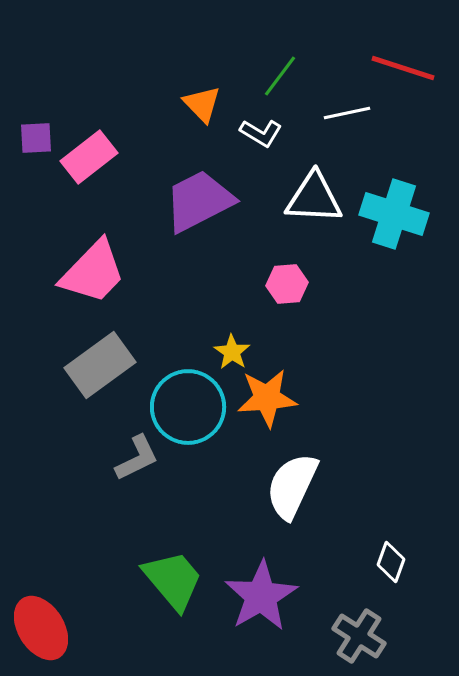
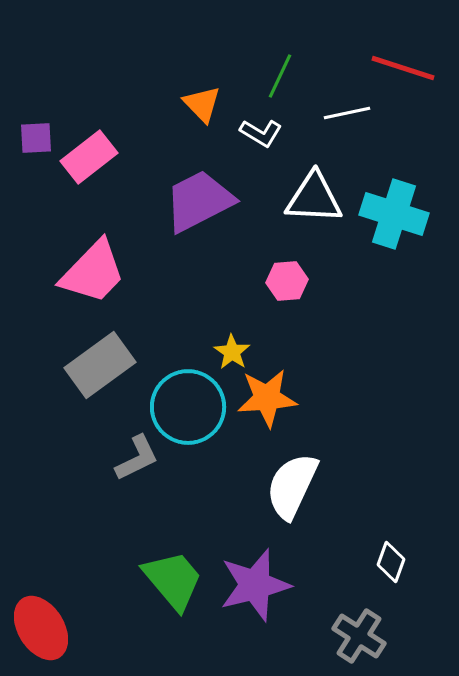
green line: rotated 12 degrees counterclockwise
pink hexagon: moved 3 px up
purple star: moved 6 px left, 11 px up; rotated 16 degrees clockwise
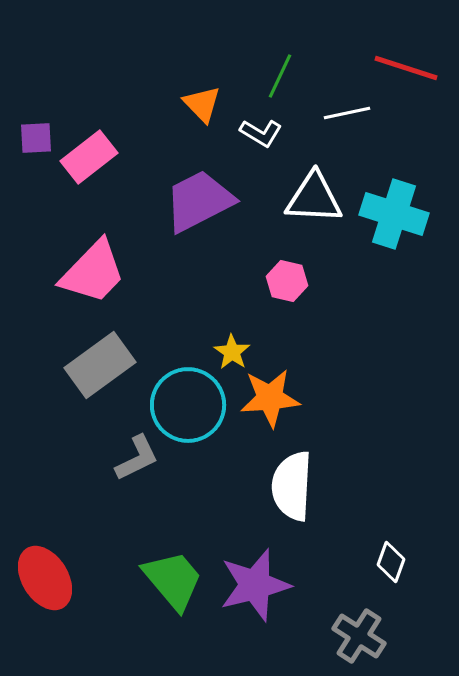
red line: moved 3 px right
pink hexagon: rotated 18 degrees clockwise
orange star: moved 3 px right
cyan circle: moved 2 px up
white semicircle: rotated 22 degrees counterclockwise
red ellipse: moved 4 px right, 50 px up
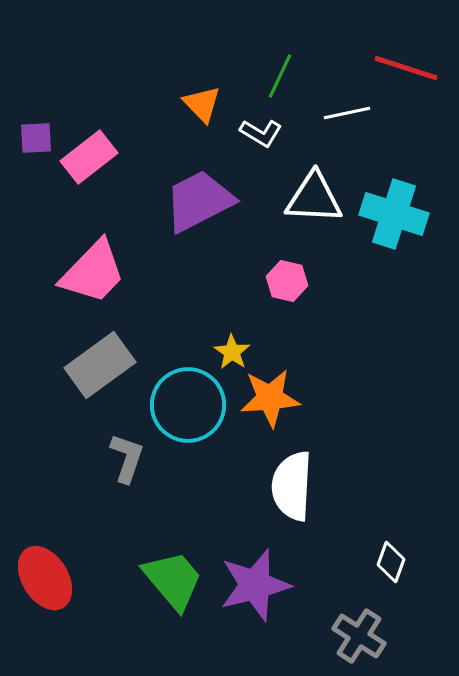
gray L-shape: moved 10 px left; rotated 45 degrees counterclockwise
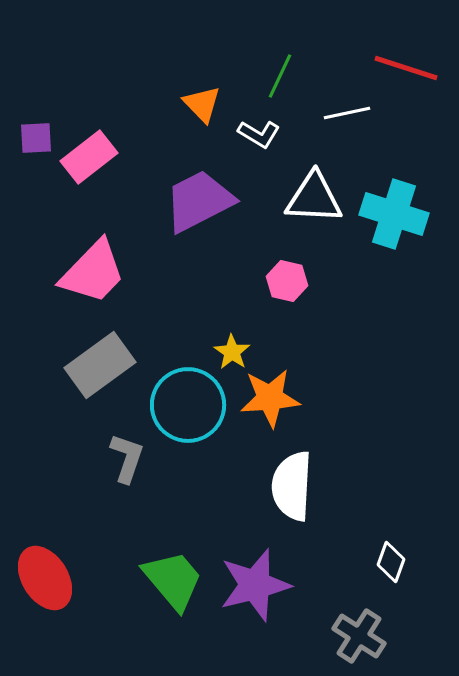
white L-shape: moved 2 px left, 1 px down
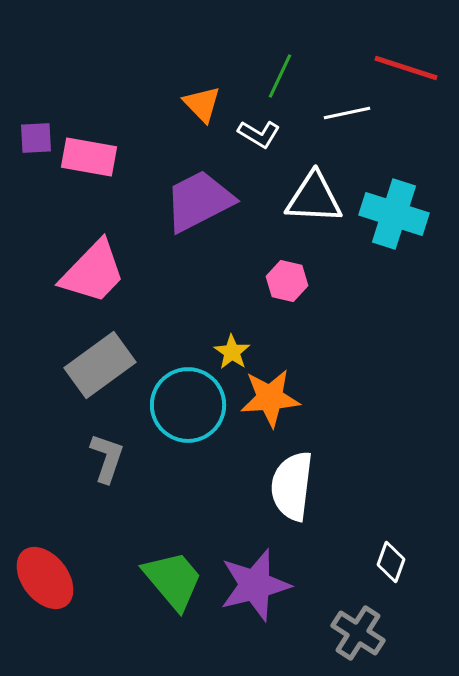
pink rectangle: rotated 48 degrees clockwise
gray L-shape: moved 20 px left
white semicircle: rotated 4 degrees clockwise
red ellipse: rotated 6 degrees counterclockwise
gray cross: moved 1 px left, 3 px up
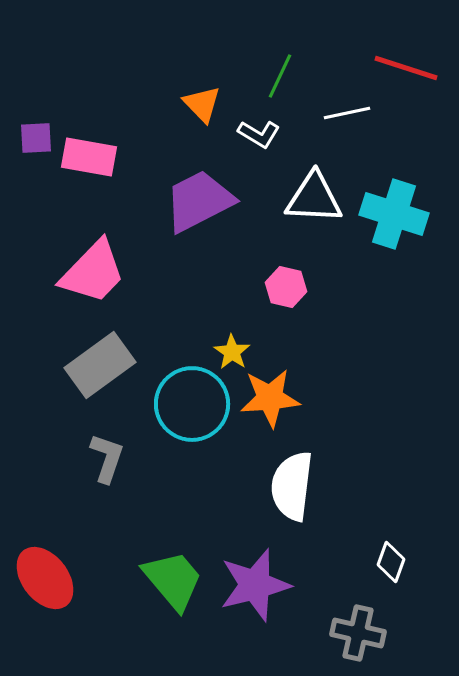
pink hexagon: moved 1 px left, 6 px down
cyan circle: moved 4 px right, 1 px up
gray cross: rotated 20 degrees counterclockwise
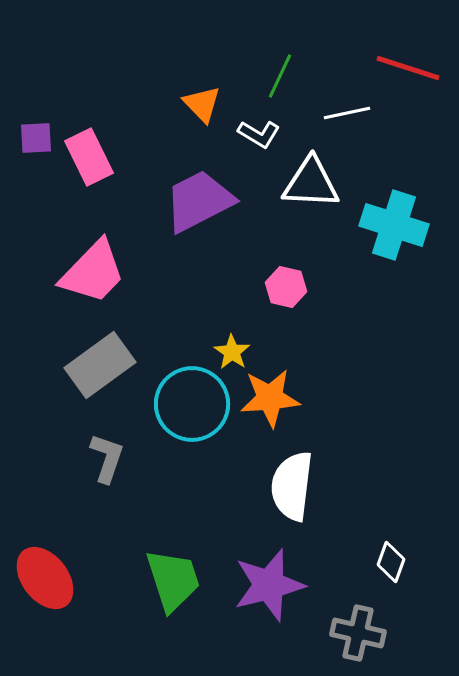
red line: moved 2 px right
pink rectangle: rotated 54 degrees clockwise
white triangle: moved 3 px left, 15 px up
cyan cross: moved 11 px down
green trapezoid: rotated 22 degrees clockwise
purple star: moved 14 px right
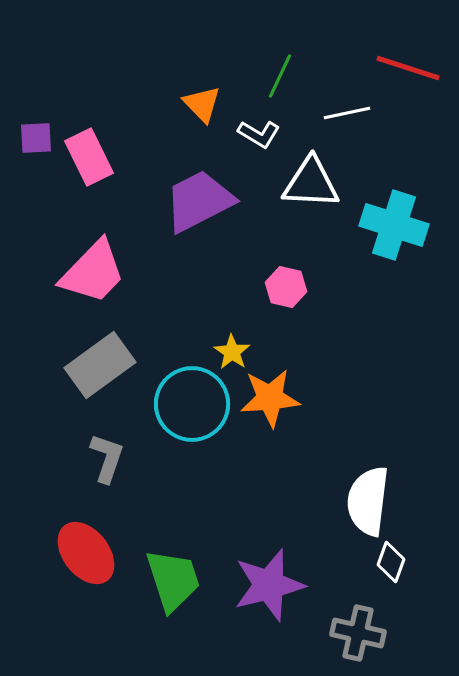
white semicircle: moved 76 px right, 15 px down
red ellipse: moved 41 px right, 25 px up
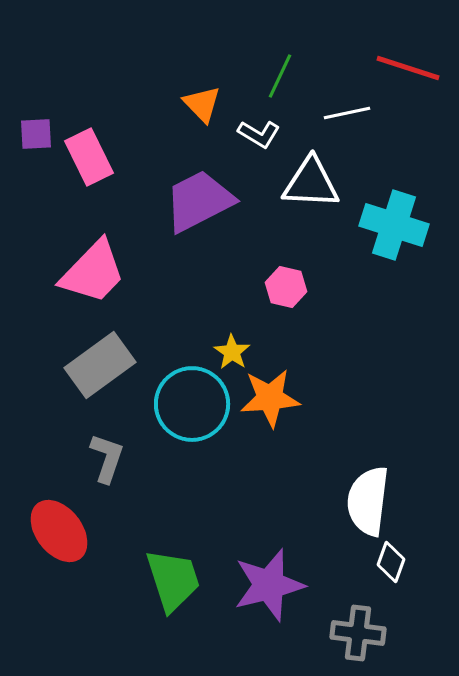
purple square: moved 4 px up
red ellipse: moved 27 px left, 22 px up
gray cross: rotated 6 degrees counterclockwise
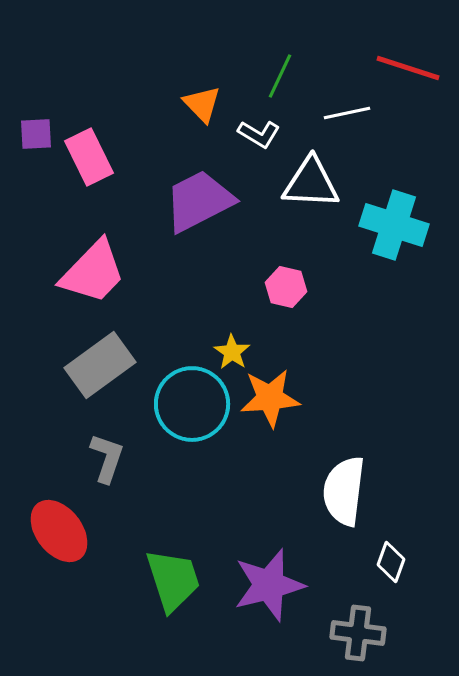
white semicircle: moved 24 px left, 10 px up
